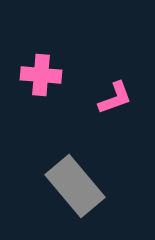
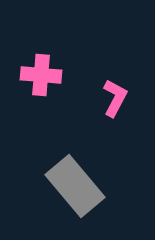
pink L-shape: rotated 42 degrees counterclockwise
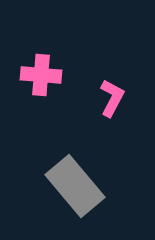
pink L-shape: moved 3 px left
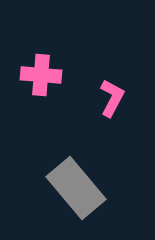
gray rectangle: moved 1 px right, 2 px down
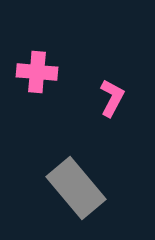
pink cross: moved 4 px left, 3 px up
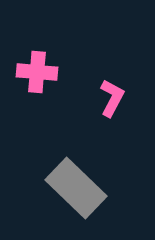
gray rectangle: rotated 6 degrees counterclockwise
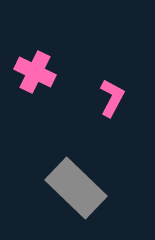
pink cross: moved 2 px left; rotated 21 degrees clockwise
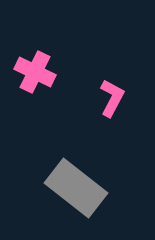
gray rectangle: rotated 6 degrees counterclockwise
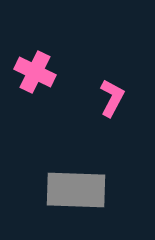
gray rectangle: moved 2 px down; rotated 36 degrees counterclockwise
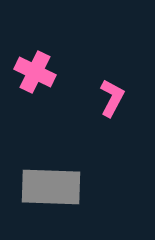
gray rectangle: moved 25 px left, 3 px up
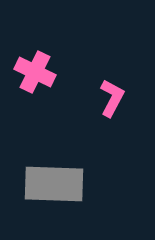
gray rectangle: moved 3 px right, 3 px up
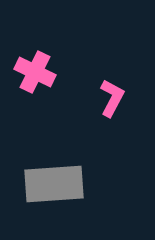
gray rectangle: rotated 6 degrees counterclockwise
